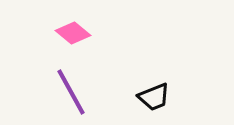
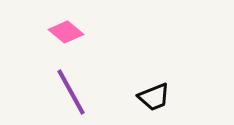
pink diamond: moved 7 px left, 1 px up
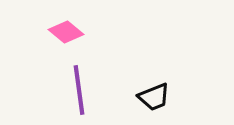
purple line: moved 8 px right, 2 px up; rotated 21 degrees clockwise
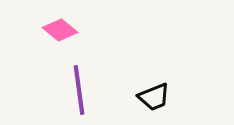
pink diamond: moved 6 px left, 2 px up
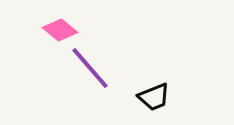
purple line: moved 11 px right, 22 px up; rotated 33 degrees counterclockwise
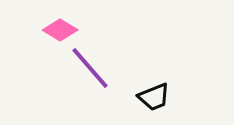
pink diamond: rotated 8 degrees counterclockwise
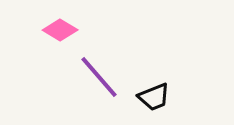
purple line: moved 9 px right, 9 px down
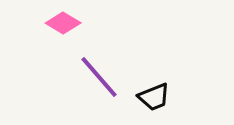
pink diamond: moved 3 px right, 7 px up
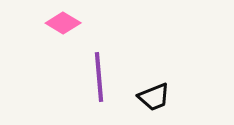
purple line: rotated 36 degrees clockwise
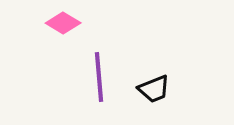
black trapezoid: moved 8 px up
